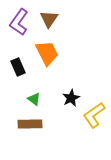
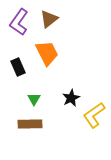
brown triangle: rotated 18 degrees clockwise
green triangle: rotated 24 degrees clockwise
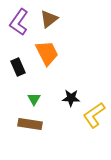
black star: rotated 30 degrees clockwise
brown rectangle: rotated 10 degrees clockwise
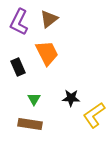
purple L-shape: rotated 8 degrees counterclockwise
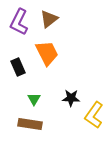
yellow L-shape: rotated 20 degrees counterclockwise
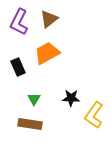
orange trapezoid: rotated 92 degrees counterclockwise
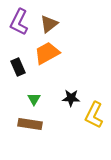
brown triangle: moved 5 px down
yellow L-shape: rotated 8 degrees counterclockwise
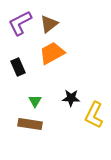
purple L-shape: moved 1 px right, 1 px down; rotated 36 degrees clockwise
orange trapezoid: moved 5 px right
green triangle: moved 1 px right, 2 px down
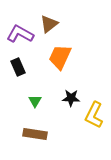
purple L-shape: moved 11 px down; rotated 56 degrees clockwise
orange trapezoid: moved 8 px right, 4 px down; rotated 36 degrees counterclockwise
brown rectangle: moved 5 px right, 10 px down
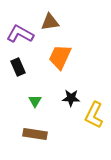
brown triangle: moved 1 px right, 2 px up; rotated 30 degrees clockwise
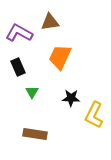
purple L-shape: moved 1 px left, 1 px up
green triangle: moved 3 px left, 9 px up
